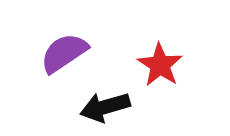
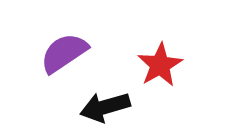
red star: rotated 9 degrees clockwise
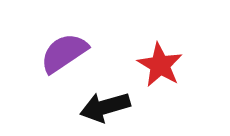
red star: rotated 12 degrees counterclockwise
